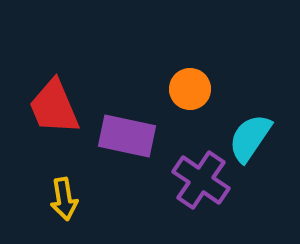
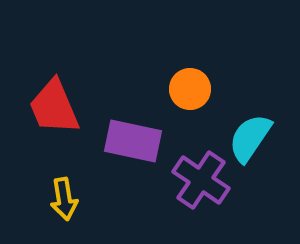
purple rectangle: moved 6 px right, 5 px down
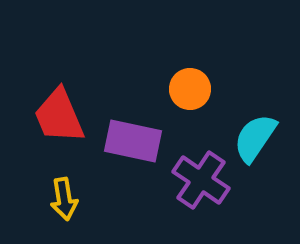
red trapezoid: moved 5 px right, 9 px down
cyan semicircle: moved 5 px right
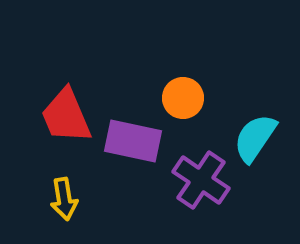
orange circle: moved 7 px left, 9 px down
red trapezoid: moved 7 px right
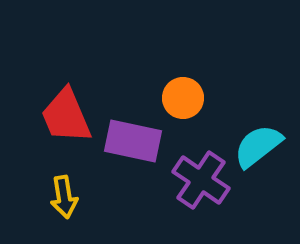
cyan semicircle: moved 3 px right, 8 px down; rotated 18 degrees clockwise
yellow arrow: moved 2 px up
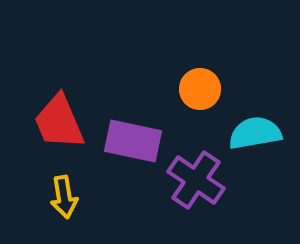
orange circle: moved 17 px right, 9 px up
red trapezoid: moved 7 px left, 6 px down
cyan semicircle: moved 3 px left, 13 px up; rotated 28 degrees clockwise
purple cross: moved 5 px left
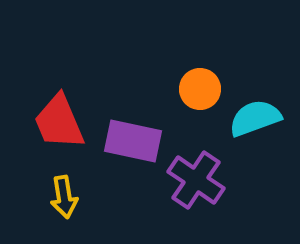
cyan semicircle: moved 15 px up; rotated 10 degrees counterclockwise
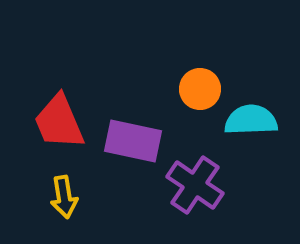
cyan semicircle: moved 4 px left, 2 px down; rotated 18 degrees clockwise
purple cross: moved 1 px left, 5 px down
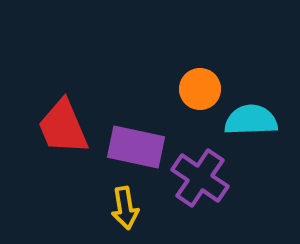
red trapezoid: moved 4 px right, 5 px down
purple rectangle: moved 3 px right, 6 px down
purple cross: moved 5 px right, 7 px up
yellow arrow: moved 61 px right, 11 px down
